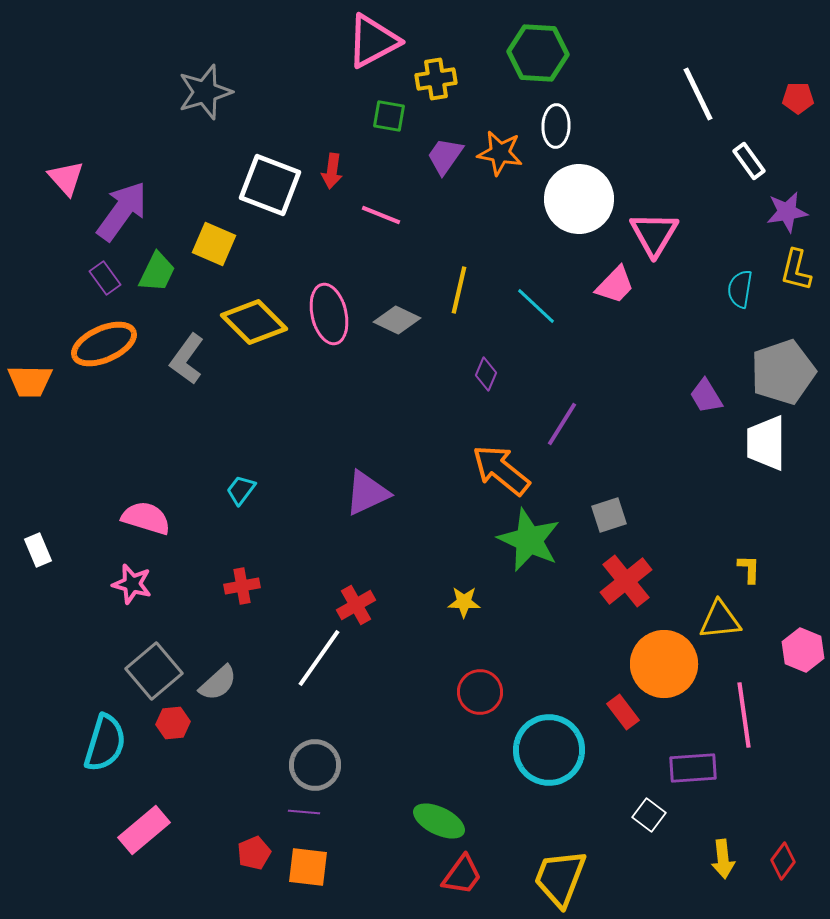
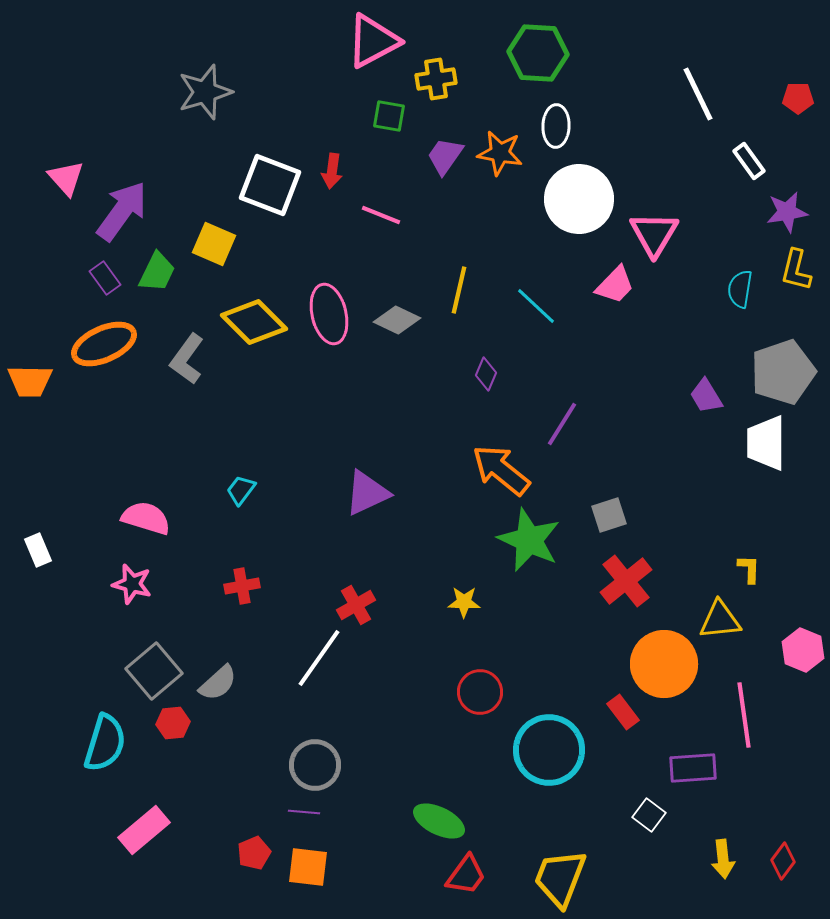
red trapezoid at (462, 875): moved 4 px right
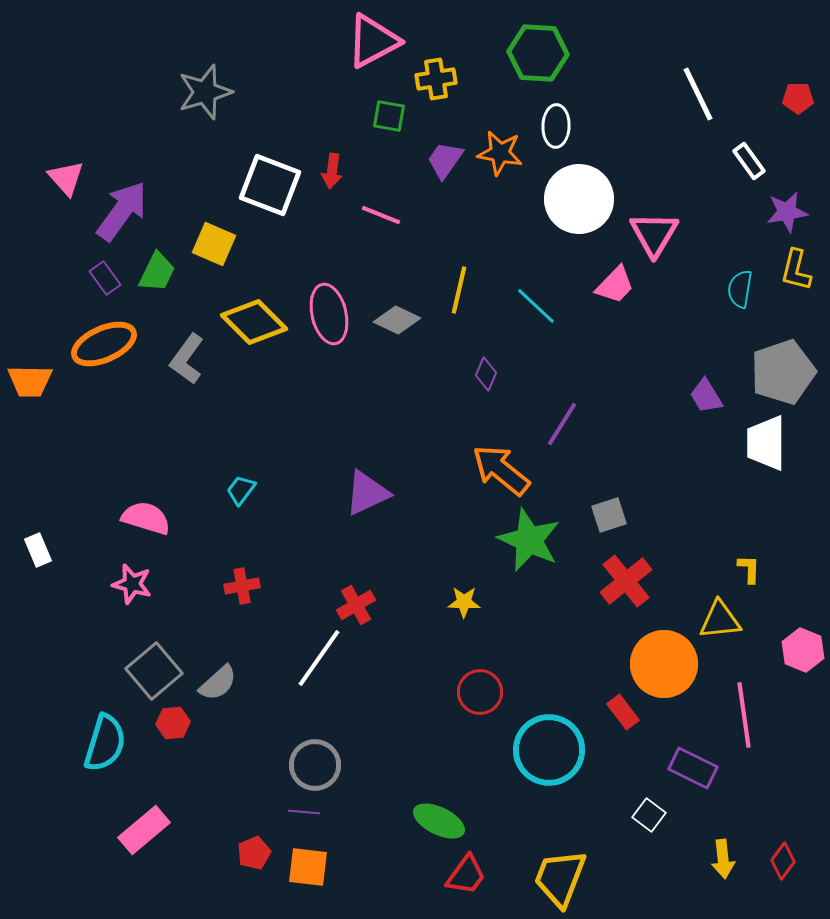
purple trapezoid at (445, 156): moved 4 px down
purple rectangle at (693, 768): rotated 30 degrees clockwise
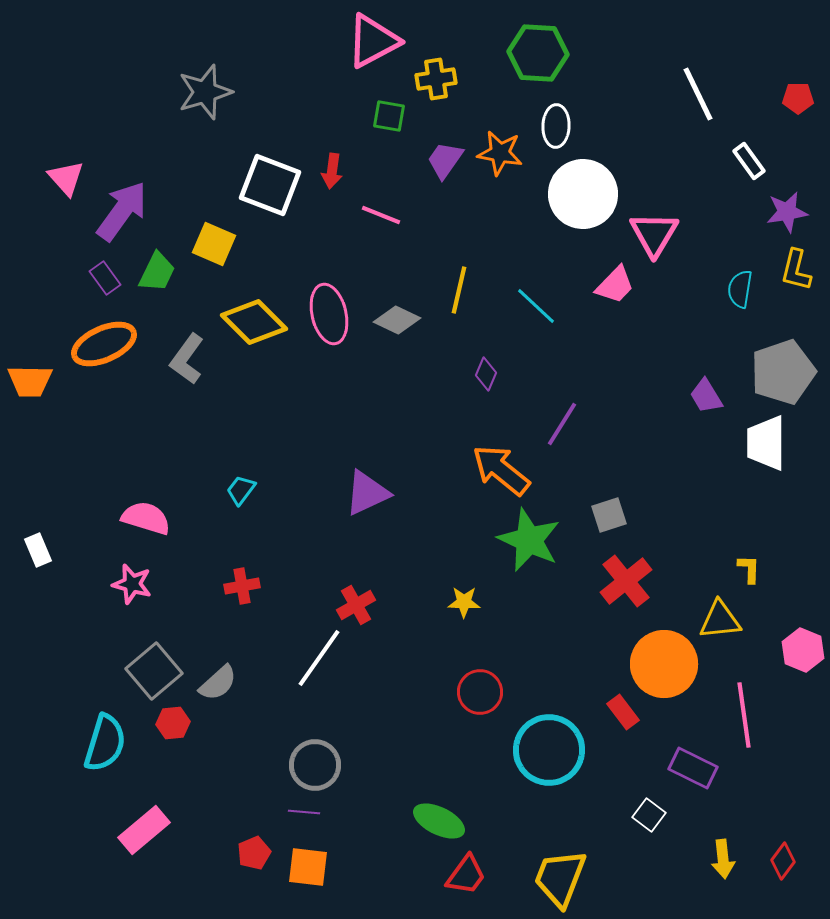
white circle at (579, 199): moved 4 px right, 5 px up
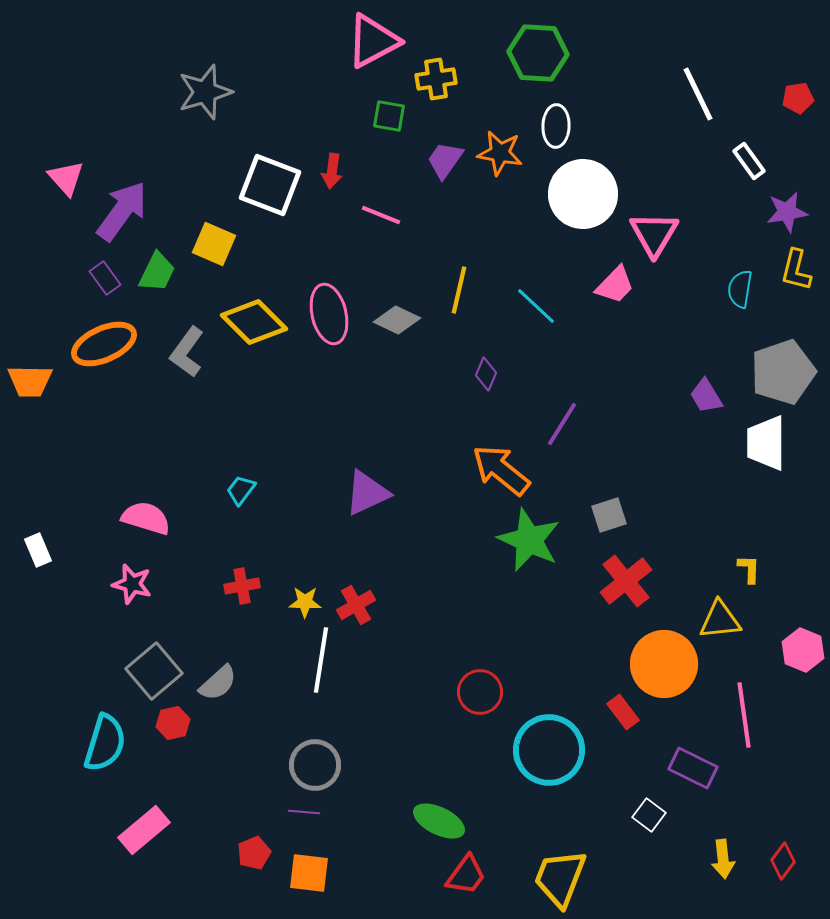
red pentagon at (798, 98): rotated 8 degrees counterclockwise
gray L-shape at (187, 359): moved 7 px up
yellow star at (464, 602): moved 159 px left
white line at (319, 658): moved 2 px right, 2 px down; rotated 26 degrees counterclockwise
red hexagon at (173, 723): rotated 8 degrees counterclockwise
orange square at (308, 867): moved 1 px right, 6 px down
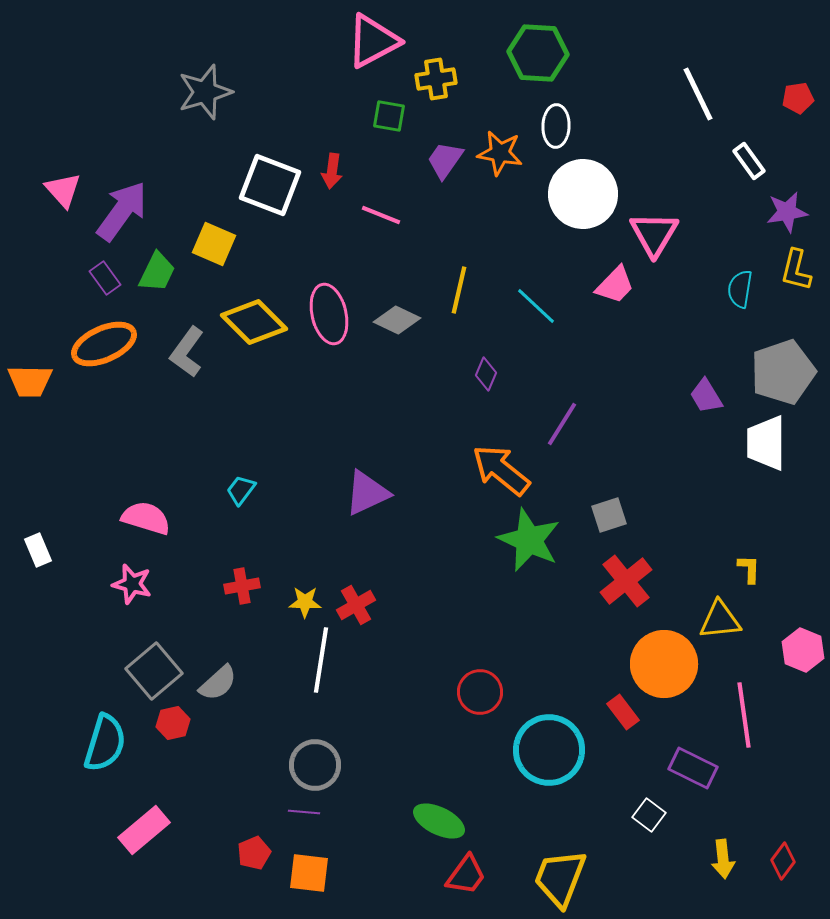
pink triangle at (66, 178): moved 3 px left, 12 px down
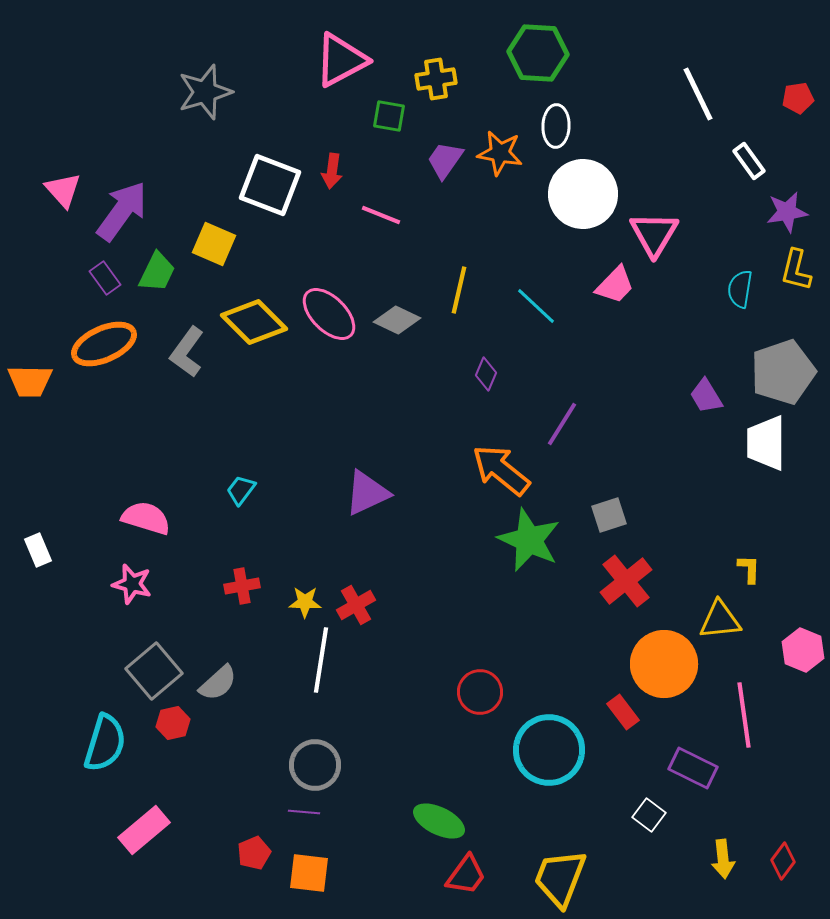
pink triangle at (373, 41): moved 32 px left, 19 px down
pink ellipse at (329, 314): rotated 32 degrees counterclockwise
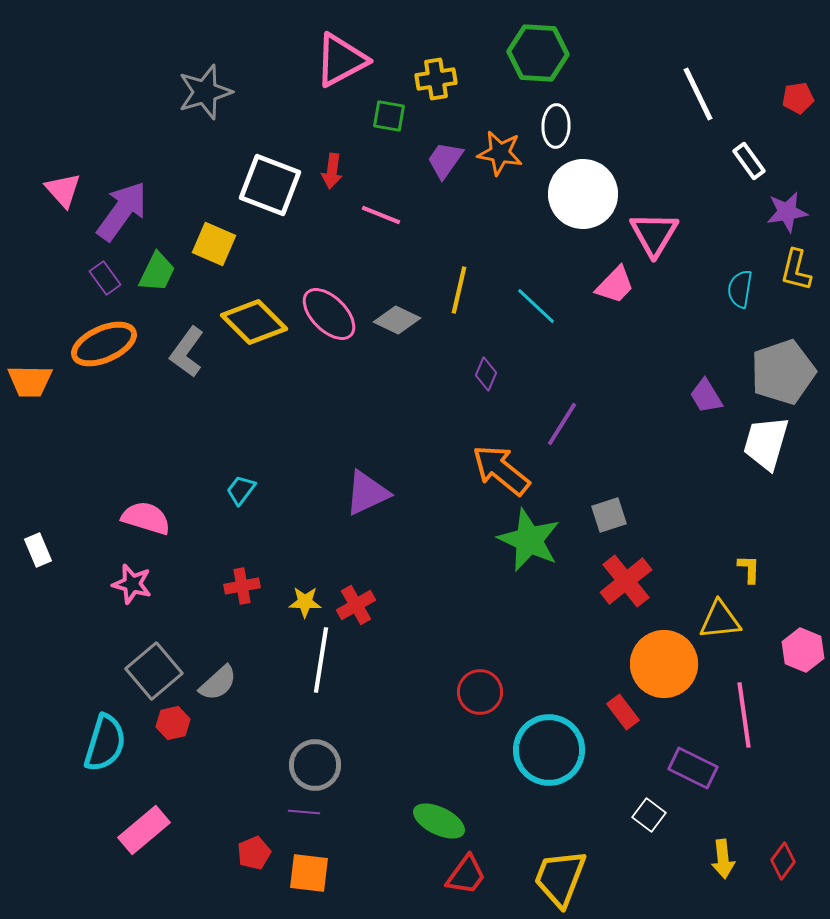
white trapezoid at (766, 443): rotated 16 degrees clockwise
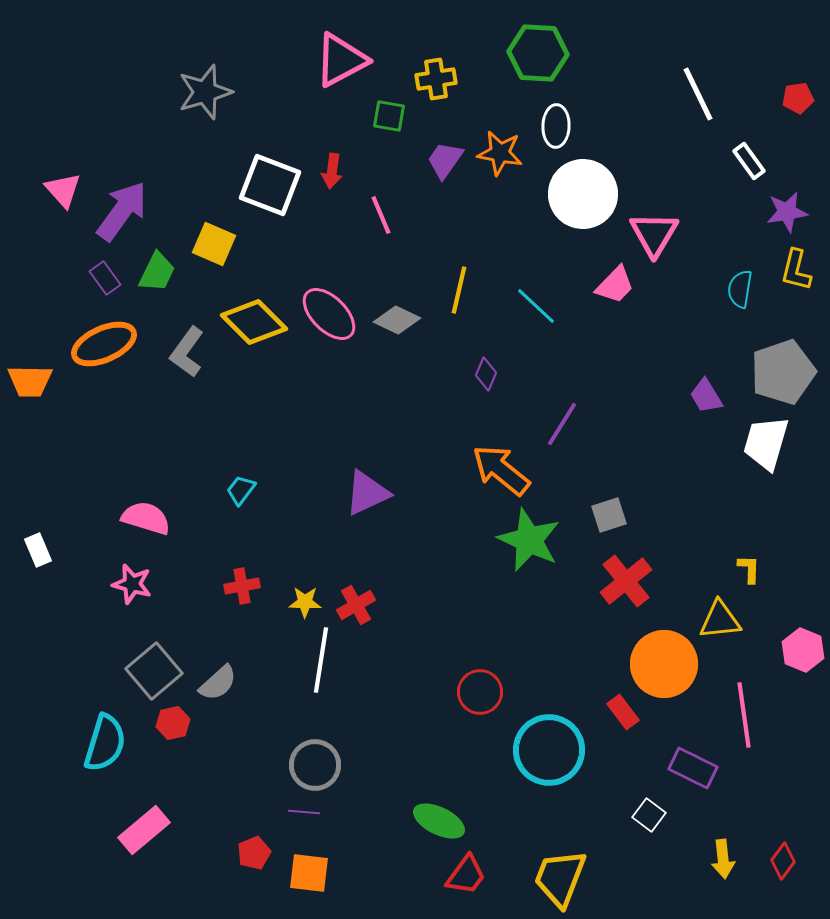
pink line at (381, 215): rotated 45 degrees clockwise
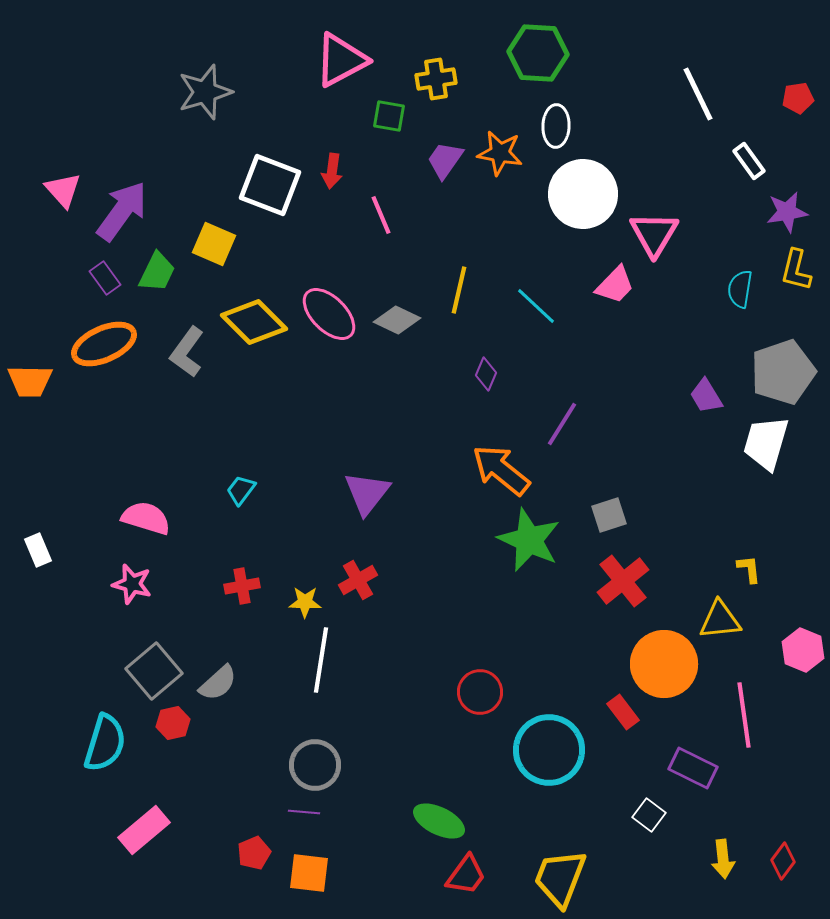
purple triangle at (367, 493): rotated 27 degrees counterclockwise
yellow L-shape at (749, 569): rotated 8 degrees counterclockwise
red cross at (626, 581): moved 3 px left
red cross at (356, 605): moved 2 px right, 25 px up
